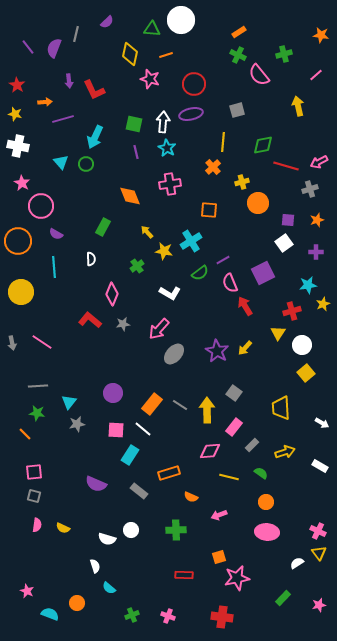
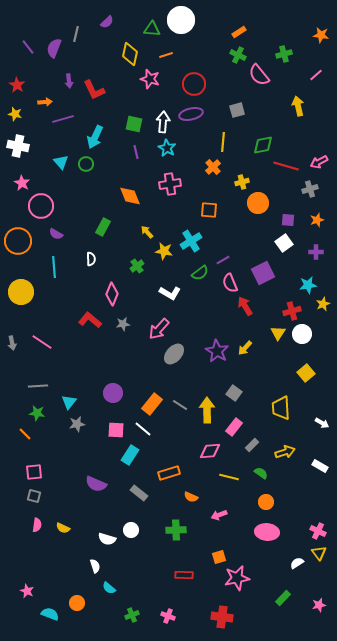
white circle at (302, 345): moved 11 px up
gray rectangle at (139, 491): moved 2 px down
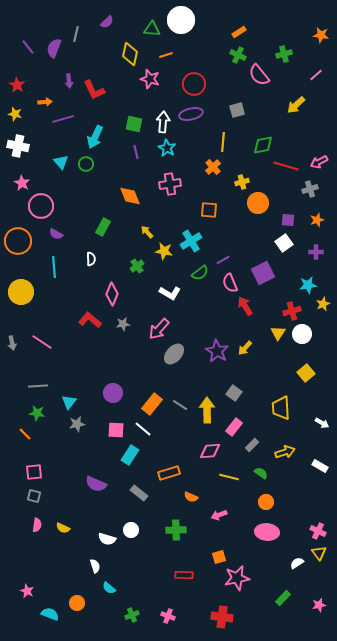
yellow arrow at (298, 106): moved 2 px left, 1 px up; rotated 120 degrees counterclockwise
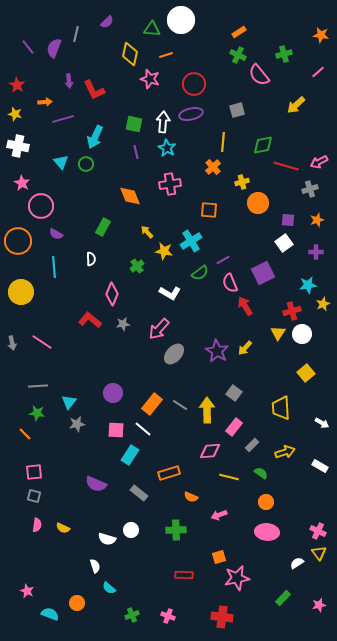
pink line at (316, 75): moved 2 px right, 3 px up
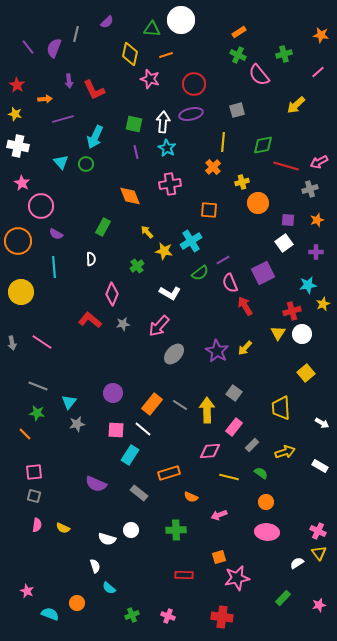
orange arrow at (45, 102): moved 3 px up
pink arrow at (159, 329): moved 3 px up
gray line at (38, 386): rotated 24 degrees clockwise
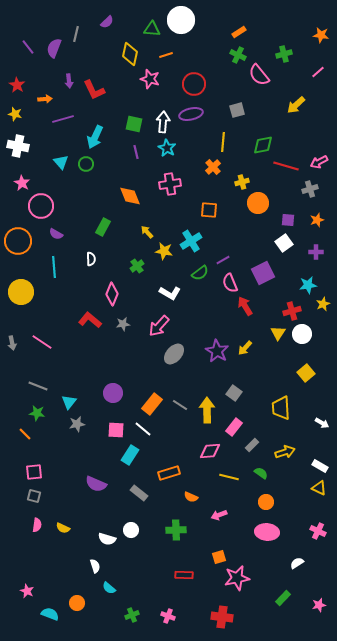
yellow triangle at (319, 553): moved 65 px up; rotated 28 degrees counterclockwise
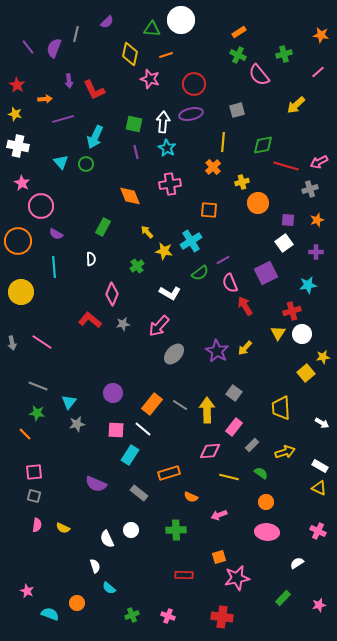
purple square at (263, 273): moved 3 px right
yellow star at (323, 304): moved 53 px down; rotated 16 degrees clockwise
white semicircle at (107, 539): rotated 48 degrees clockwise
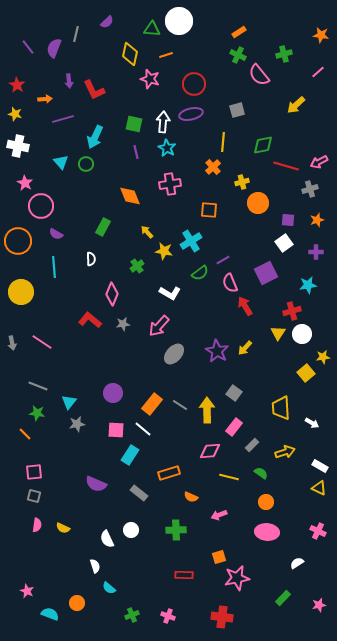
white circle at (181, 20): moved 2 px left, 1 px down
pink star at (22, 183): moved 3 px right
white arrow at (322, 423): moved 10 px left
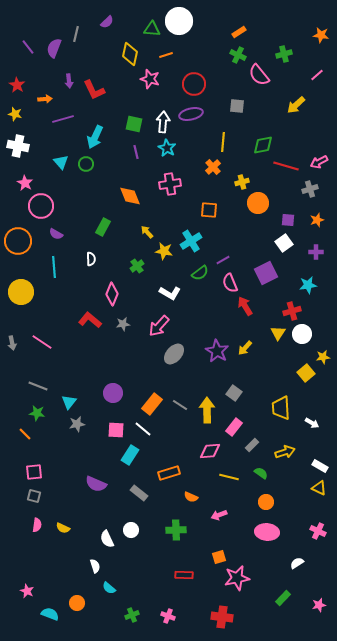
pink line at (318, 72): moved 1 px left, 3 px down
gray square at (237, 110): moved 4 px up; rotated 21 degrees clockwise
